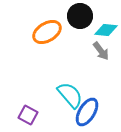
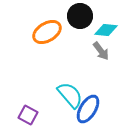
blue ellipse: moved 1 px right, 3 px up
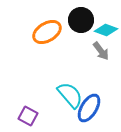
black circle: moved 1 px right, 4 px down
cyan diamond: rotated 15 degrees clockwise
blue ellipse: moved 1 px right, 1 px up
purple square: moved 1 px down
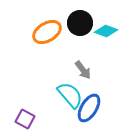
black circle: moved 1 px left, 3 px down
cyan diamond: moved 1 px down
gray arrow: moved 18 px left, 19 px down
purple square: moved 3 px left, 3 px down
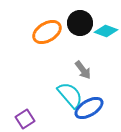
blue ellipse: rotated 28 degrees clockwise
purple square: rotated 30 degrees clockwise
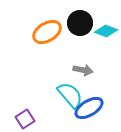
gray arrow: rotated 42 degrees counterclockwise
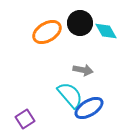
cyan diamond: rotated 40 degrees clockwise
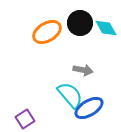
cyan diamond: moved 3 px up
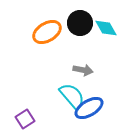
cyan semicircle: moved 2 px right, 1 px down
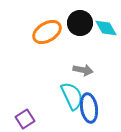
cyan semicircle: rotated 16 degrees clockwise
blue ellipse: rotated 68 degrees counterclockwise
